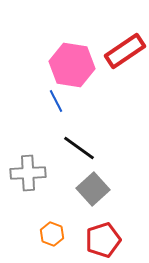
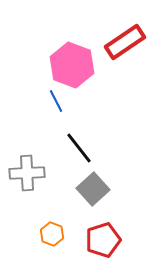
red rectangle: moved 9 px up
pink hexagon: rotated 12 degrees clockwise
black line: rotated 16 degrees clockwise
gray cross: moved 1 px left
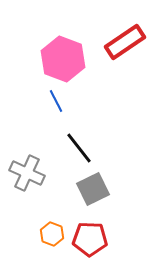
pink hexagon: moved 9 px left, 6 px up
gray cross: rotated 28 degrees clockwise
gray square: rotated 16 degrees clockwise
red pentagon: moved 13 px left, 1 px up; rotated 20 degrees clockwise
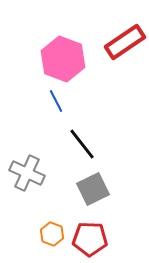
black line: moved 3 px right, 4 px up
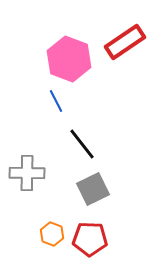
pink hexagon: moved 6 px right
gray cross: rotated 24 degrees counterclockwise
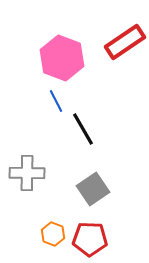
pink hexagon: moved 7 px left, 1 px up
black line: moved 1 px right, 15 px up; rotated 8 degrees clockwise
gray square: rotated 8 degrees counterclockwise
orange hexagon: moved 1 px right
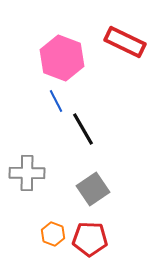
red rectangle: rotated 60 degrees clockwise
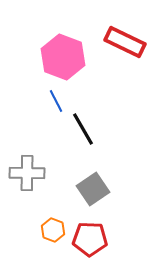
pink hexagon: moved 1 px right, 1 px up
orange hexagon: moved 4 px up
